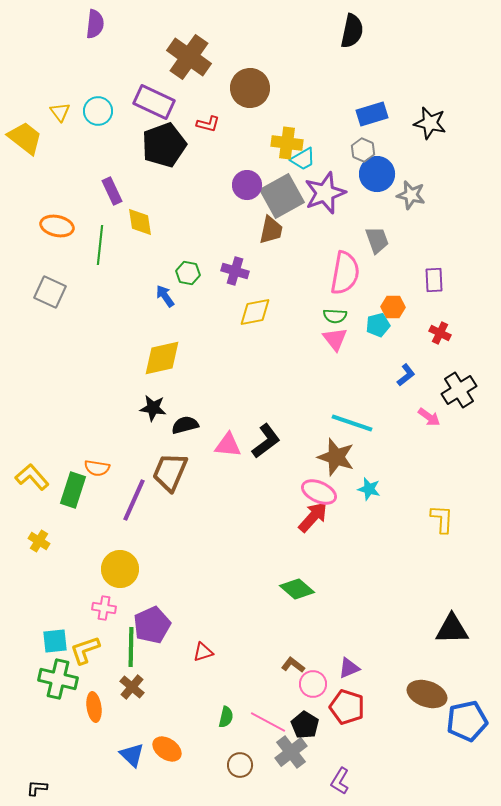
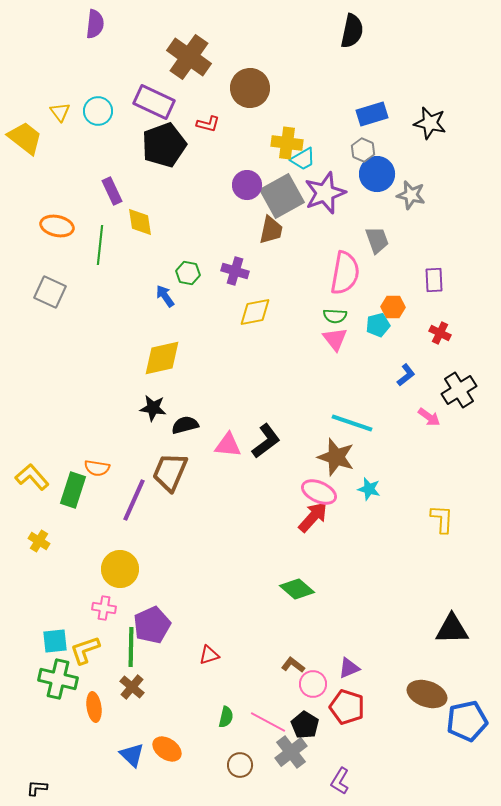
red triangle at (203, 652): moved 6 px right, 3 px down
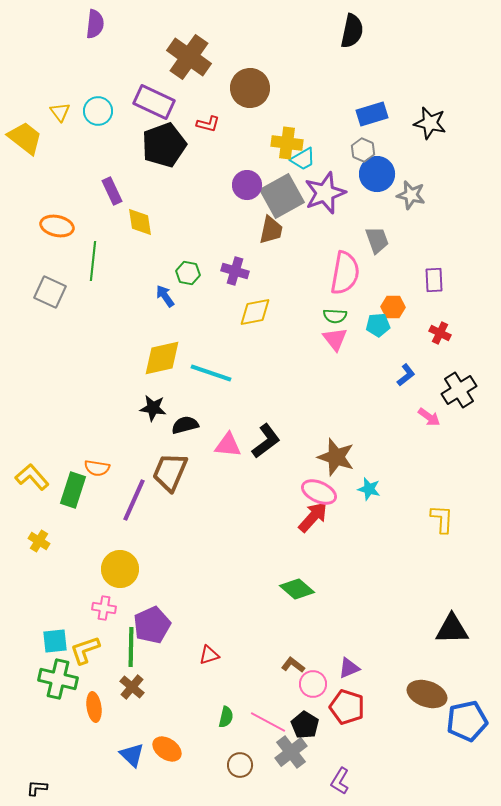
green line at (100, 245): moved 7 px left, 16 px down
cyan pentagon at (378, 325): rotated 10 degrees clockwise
cyan line at (352, 423): moved 141 px left, 50 px up
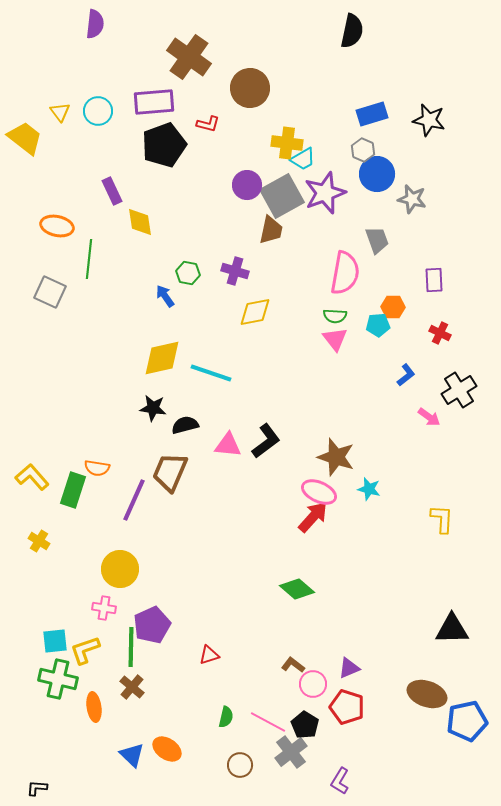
purple rectangle at (154, 102): rotated 30 degrees counterclockwise
black star at (430, 123): moved 1 px left, 3 px up
gray star at (411, 195): moved 1 px right, 4 px down
green line at (93, 261): moved 4 px left, 2 px up
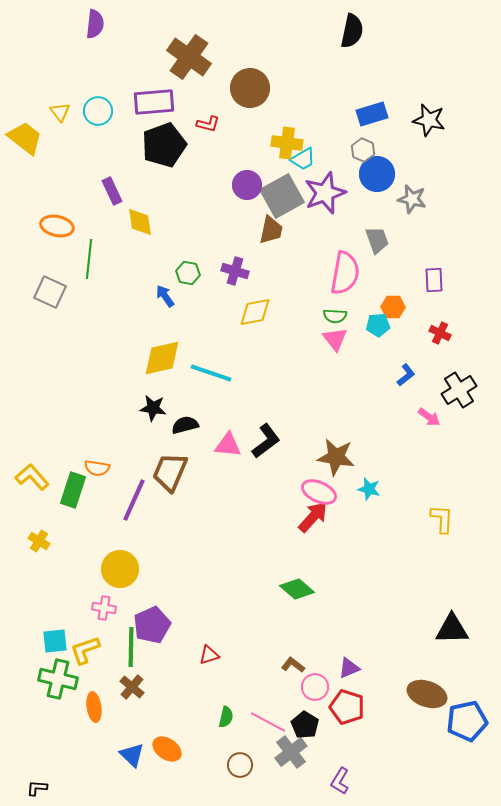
brown star at (336, 457): rotated 9 degrees counterclockwise
pink circle at (313, 684): moved 2 px right, 3 px down
